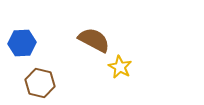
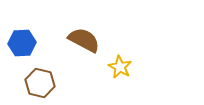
brown semicircle: moved 10 px left
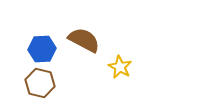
blue hexagon: moved 20 px right, 6 px down
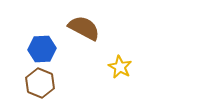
brown semicircle: moved 12 px up
brown hexagon: rotated 8 degrees clockwise
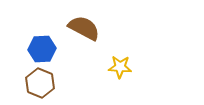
yellow star: rotated 25 degrees counterclockwise
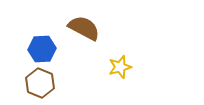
yellow star: rotated 20 degrees counterclockwise
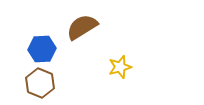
brown semicircle: moved 2 px left, 1 px up; rotated 60 degrees counterclockwise
